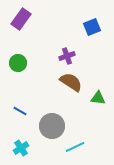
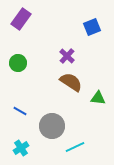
purple cross: rotated 28 degrees counterclockwise
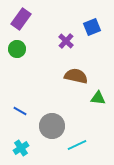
purple cross: moved 1 px left, 15 px up
green circle: moved 1 px left, 14 px up
brown semicircle: moved 5 px right, 6 px up; rotated 20 degrees counterclockwise
cyan line: moved 2 px right, 2 px up
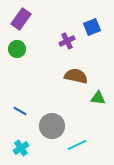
purple cross: moved 1 px right; rotated 21 degrees clockwise
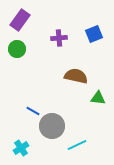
purple rectangle: moved 1 px left, 1 px down
blue square: moved 2 px right, 7 px down
purple cross: moved 8 px left, 3 px up; rotated 21 degrees clockwise
blue line: moved 13 px right
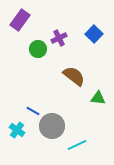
blue square: rotated 24 degrees counterclockwise
purple cross: rotated 21 degrees counterclockwise
green circle: moved 21 px right
brown semicircle: moved 2 px left; rotated 25 degrees clockwise
cyan cross: moved 4 px left, 18 px up; rotated 21 degrees counterclockwise
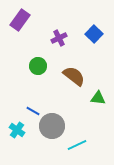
green circle: moved 17 px down
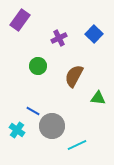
brown semicircle: rotated 100 degrees counterclockwise
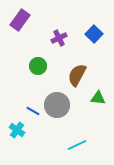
brown semicircle: moved 3 px right, 1 px up
gray circle: moved 5 px right, 21 px up
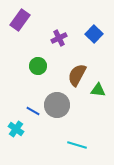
green triangle: moved 8 px up
cyan cross: moved 1 px left, 1 px up
cyan line: rotated 42 degrees clockwise
